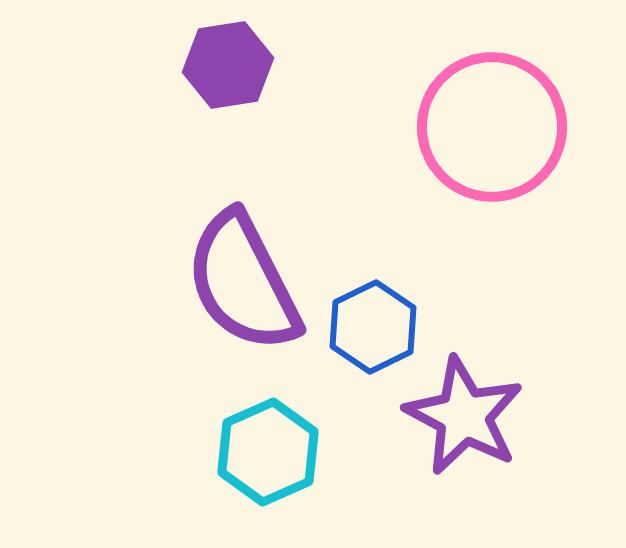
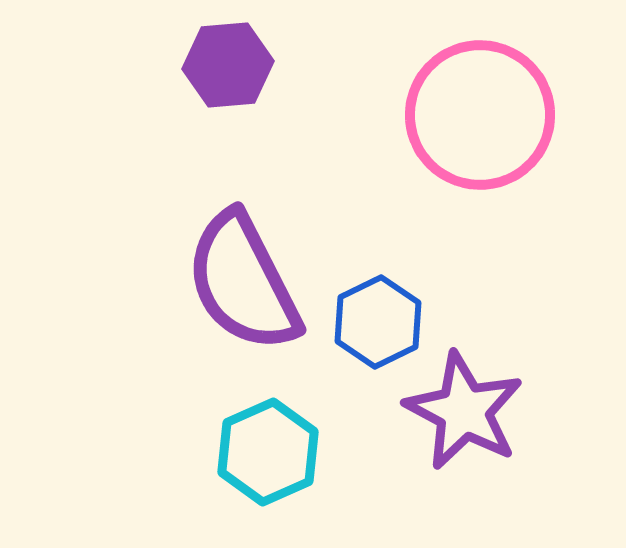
purple hexagon: rotated 4 degrees clockwise
pink circle: moved 12 px left, 12 px up
blue hexagon: moved 5 px right, 5 px up
purple star: moved 5 px up
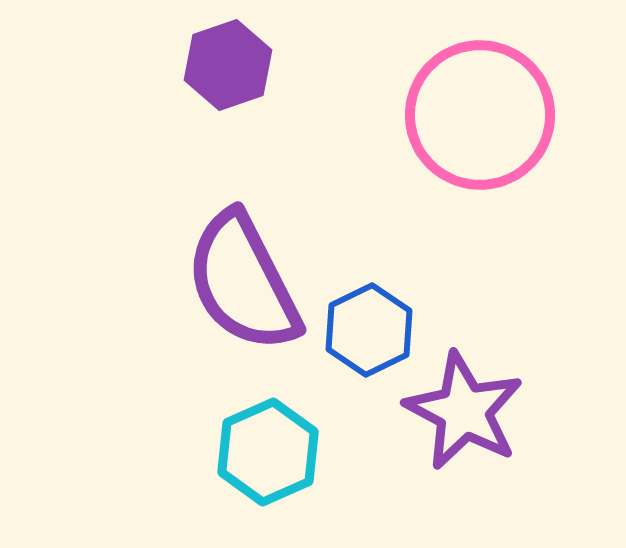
purple hexagon: rotated 14 degrees counterclockwise
blue hexagon: moved 9 px left, 8 px down
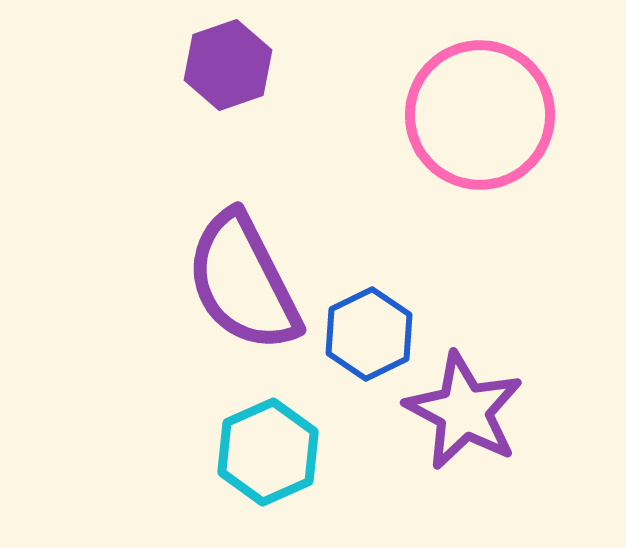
blue hexagon: moved 4 px down
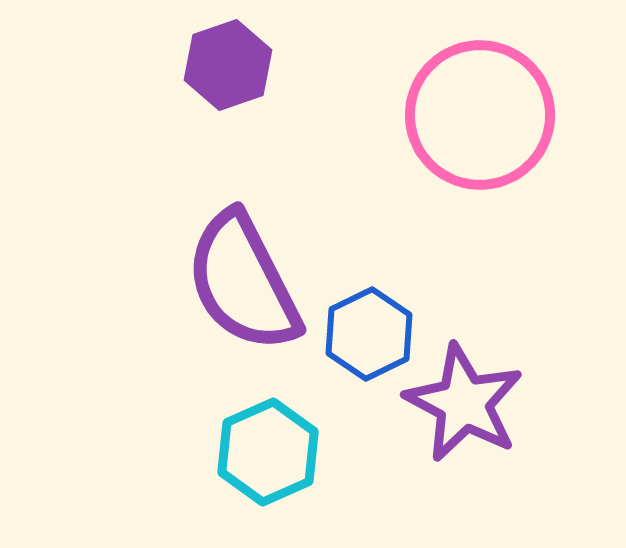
purple star: moved 8 px up
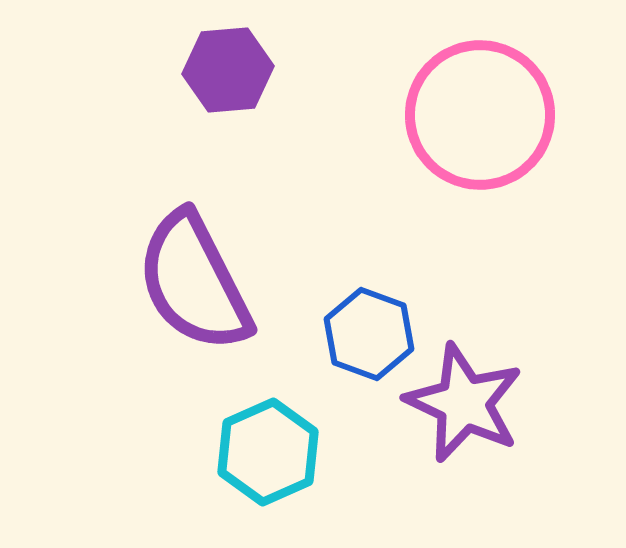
purple hexagon: moved 5 px down; rotated 14 degrees clockwise
purple semicircle: moved 49 px left
blue hexagon: rotated 14 degrees counterclockwise
purple star: rotated 3 degrees counterclockwise
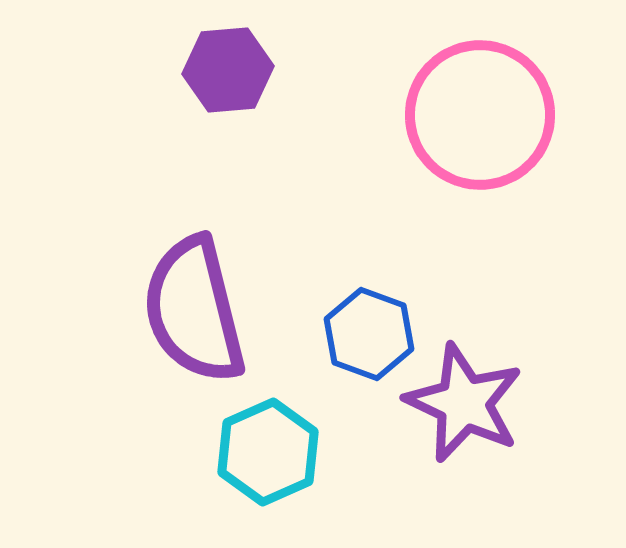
purple semicircle: moved 28 px down; rotated 13 degrees clockwise
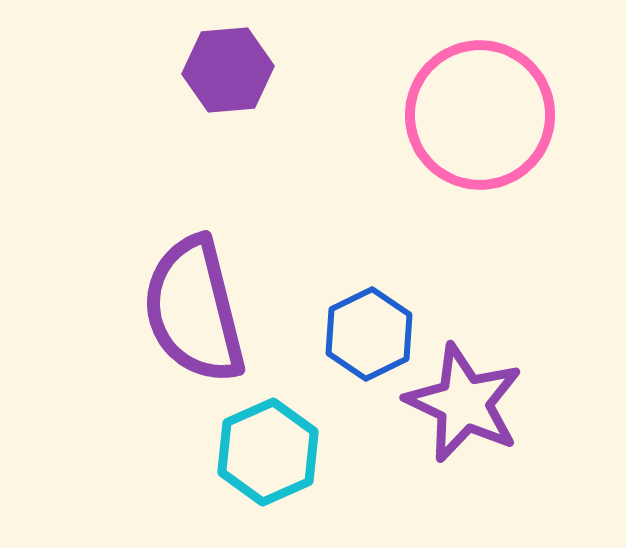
blue hexagon: rotated 14 degrees clockwise
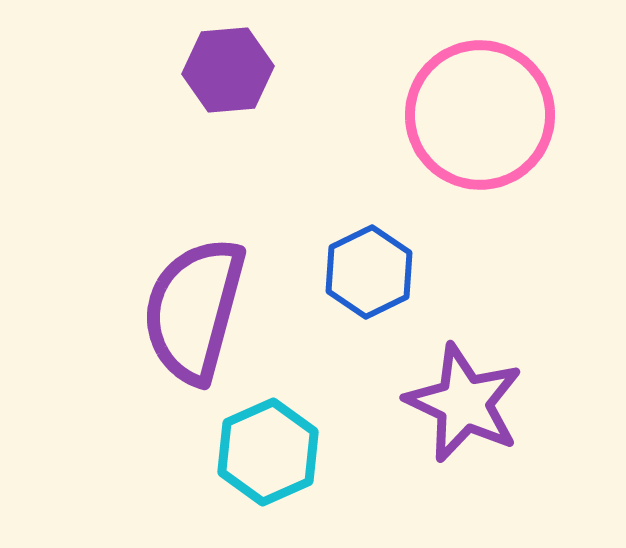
purple semicircle: rotated 29 degrees clockwise
blue hexagon: moved 62 px up
